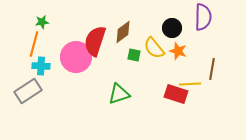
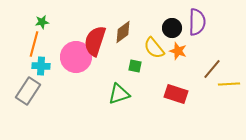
purple semicircle: moved 6 px left, 5 px down
green square: moved 1 px right, 11 px down
brown line: rotated 30 degrees clockwise
yellow line: moved 39 px right
gray rectangle: rotated 24 degrees counterclockwise
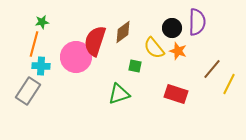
yellow line: rotated 60 degrees counterclockwise
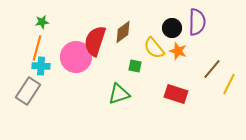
orange line: moved 3 px right, 4 px down
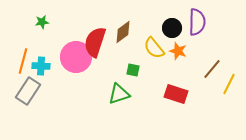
red semicircle: moved 1 px down
orange line: moved 14 px left, 13 px down
green square: moved 2 px left, 4 px down
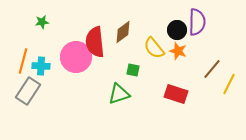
black circle: moved 5 px right, 2 px down
red semicircle: rotated 24 degrees counterclockwise
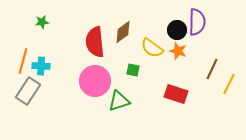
yellow semicircle: moved 2 px left; rotated 15 degrees counterclockwise
pink circle: moved 19 px right, 24 px down
brown line: rotated 15 degrees counterclockwise
green triangle: moved 7 px down
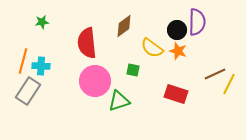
brown diamond: moved 1 px right, 6 px up
red semicircle: moved 8 px left, 1 px down
brown line: moved 3 px right, 5 px down; rotated 40 degrees clockwise
